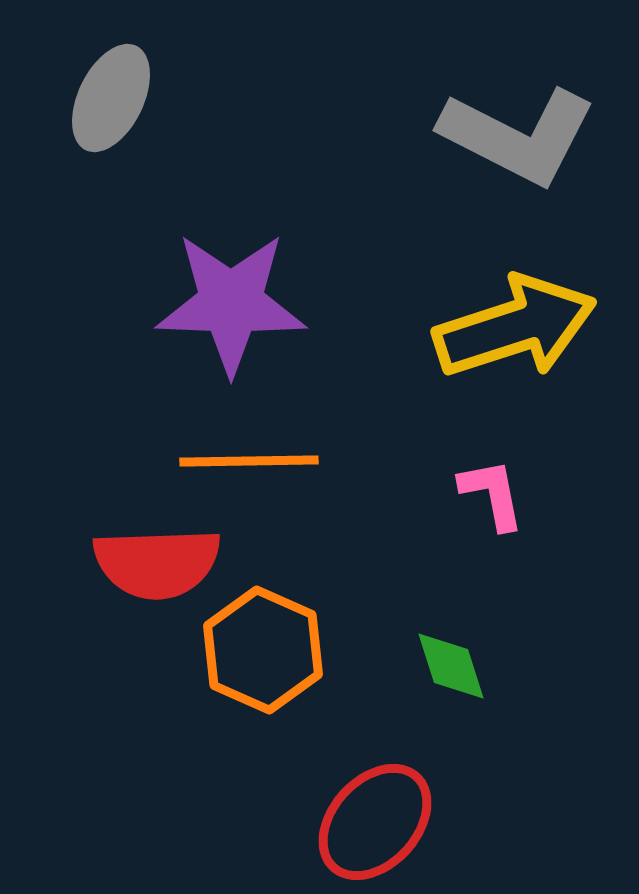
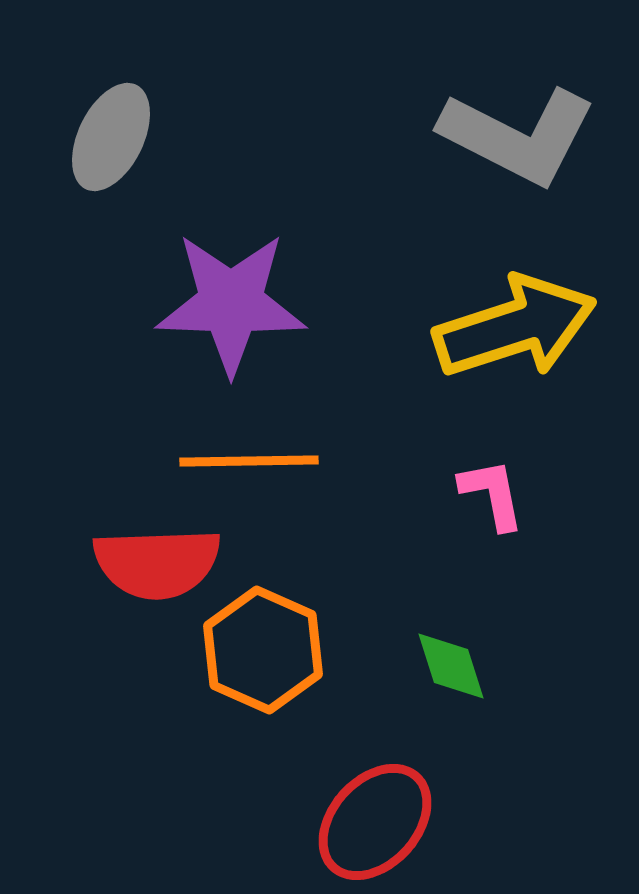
gray ellipse: moved 39 px down
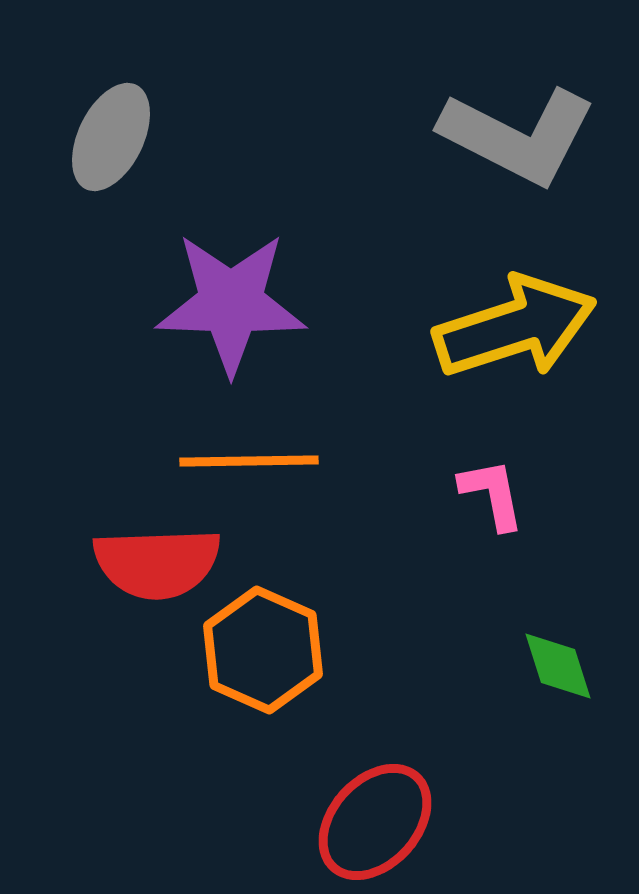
green diamond: moved 107 px right
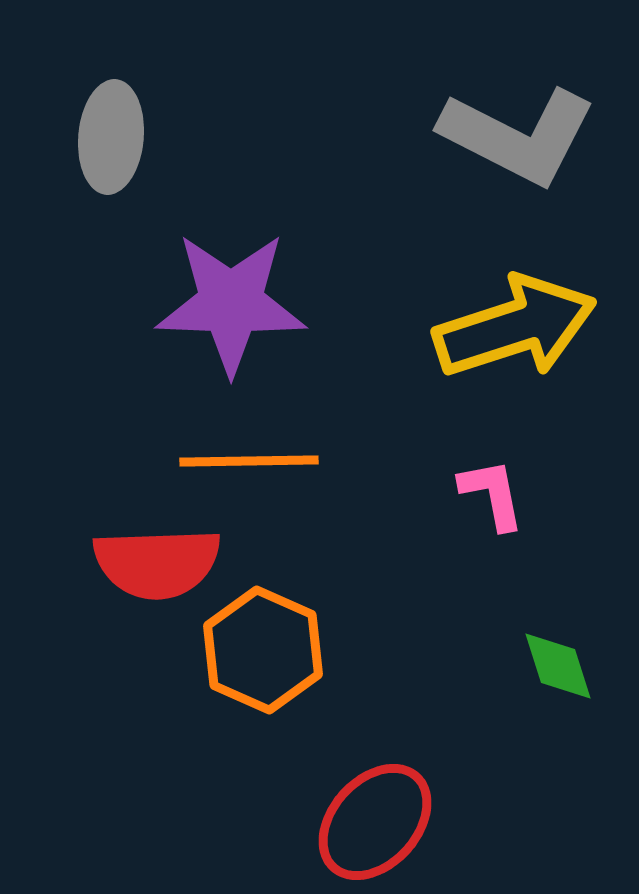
gray ellipse: rotated 21 degrees counterclockwise
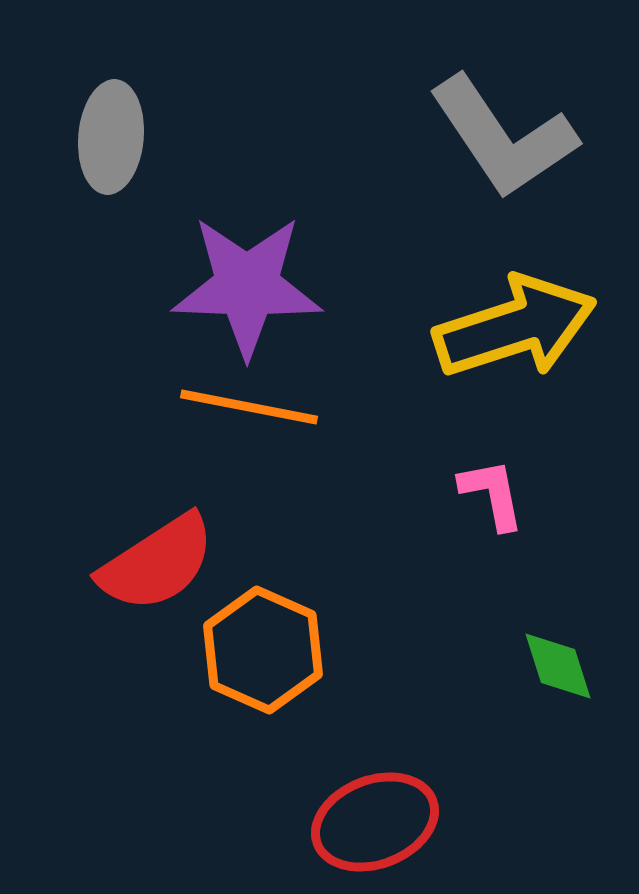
gray L-shape: moved 15 px left, 1 px down; rotated 29 degrees clockwise
purple star: moved 16 px right, 17 px up
orange line: moved 54 px up; rotated 12 degrees clockwise
red semicircle: rotated 31 degrees counterclockwise
red ellipse: rotated 27 degrees clockwise
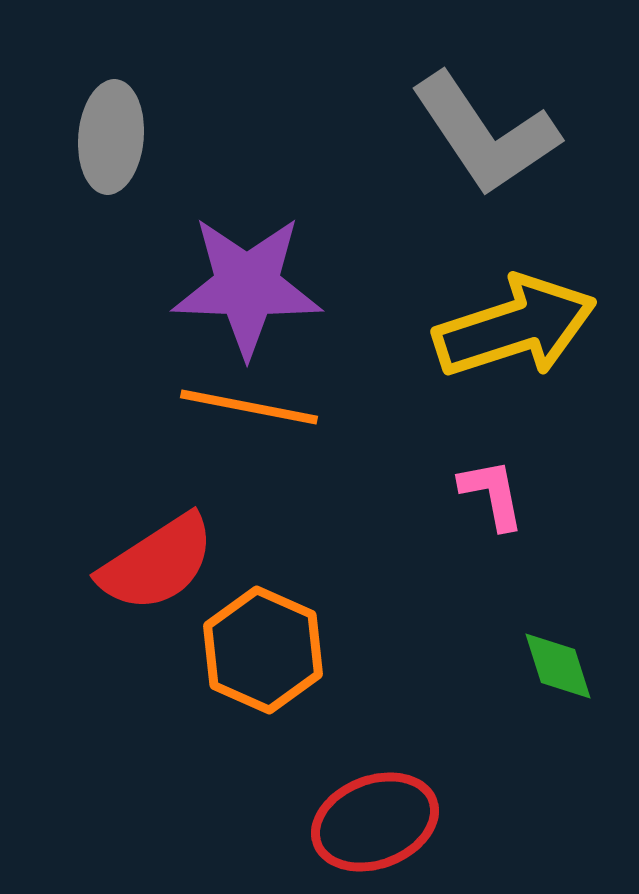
gray L-shape: moved 18 px left, 3 px up
